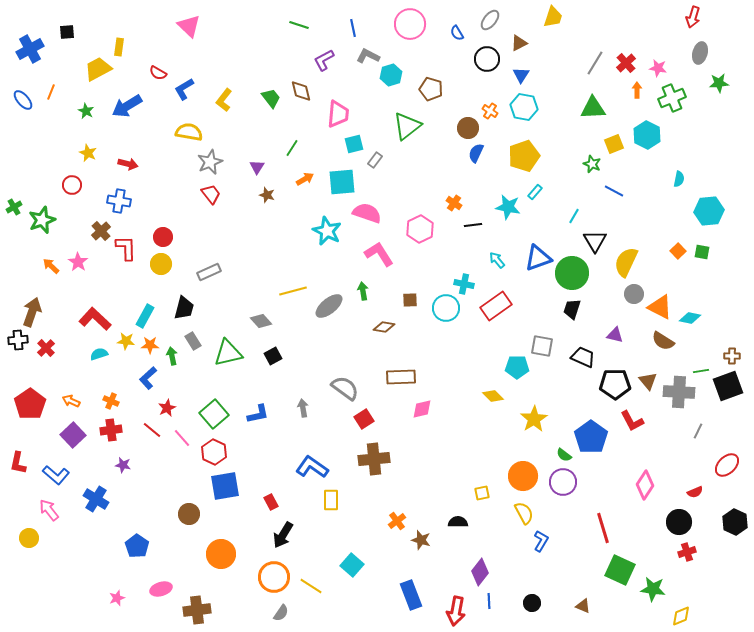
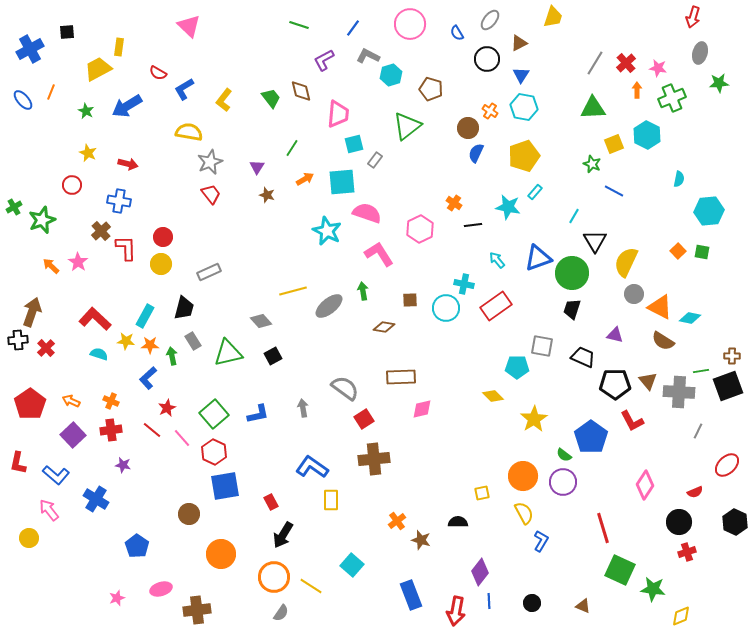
blue line at (353, 28): rotated 48 degrees clockwise
cyan semicircle at (99, 354): rotated 36 degrees clockwise
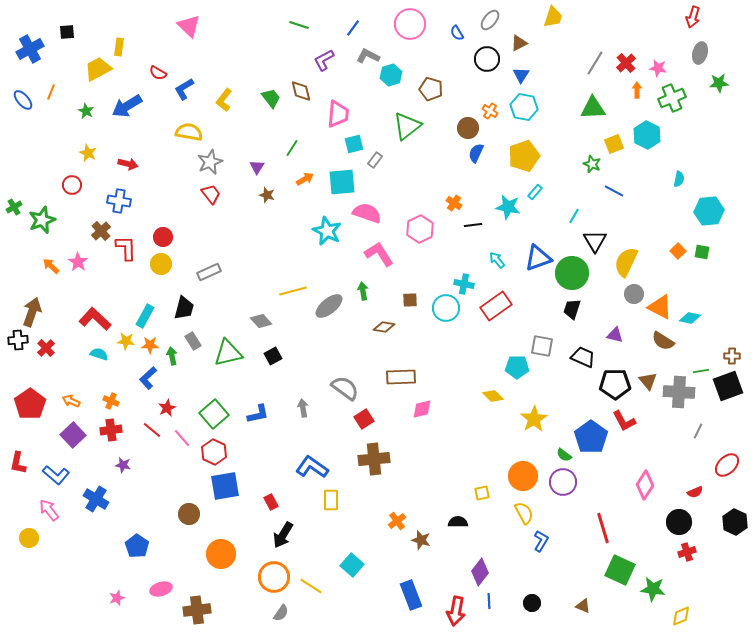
red L-shape at (632, 421): moved 8 px left
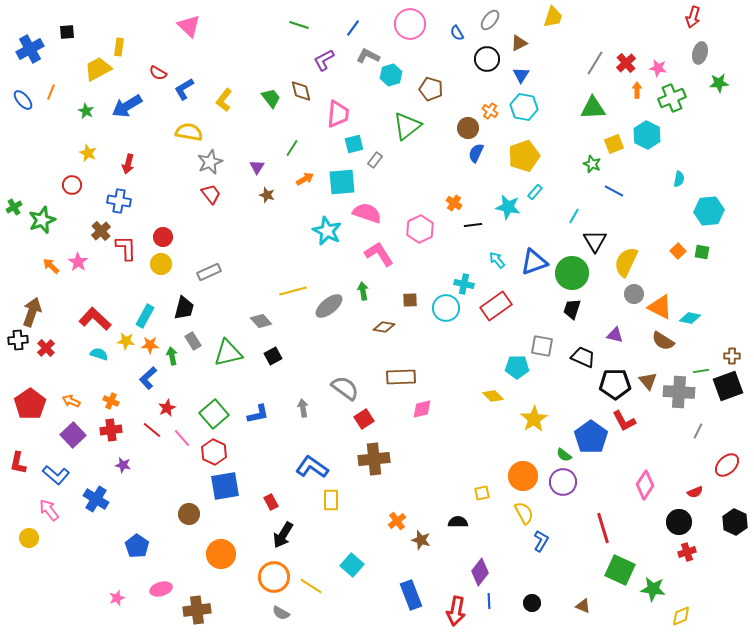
red arrow at (128, 164): rotated 90 degrees clockwise
blue triangle at (538, 258): moved 4 px left, 4 px down
gray semicircle at (281, 613): rotated 84 degrees clockwise
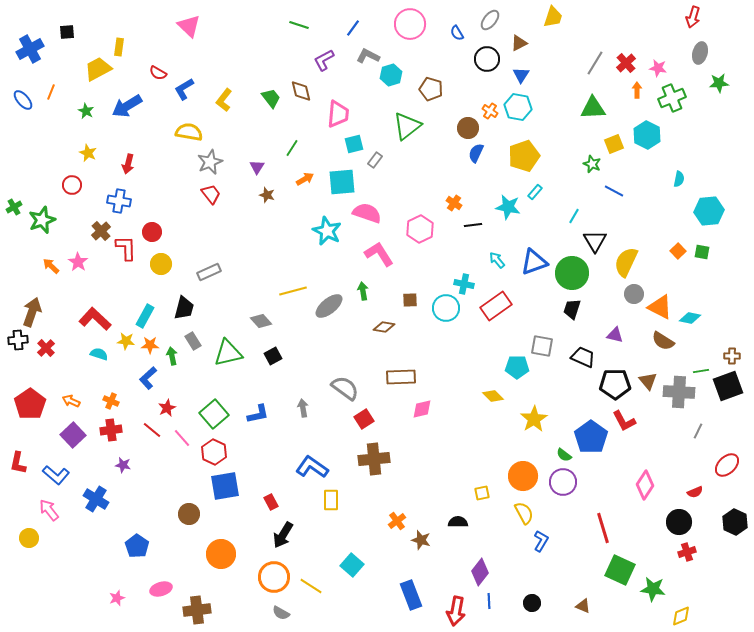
cyan hexagon at (524, 107): moved 6 px left
red circle at (163, 237): moved 11 px left, 5 px up
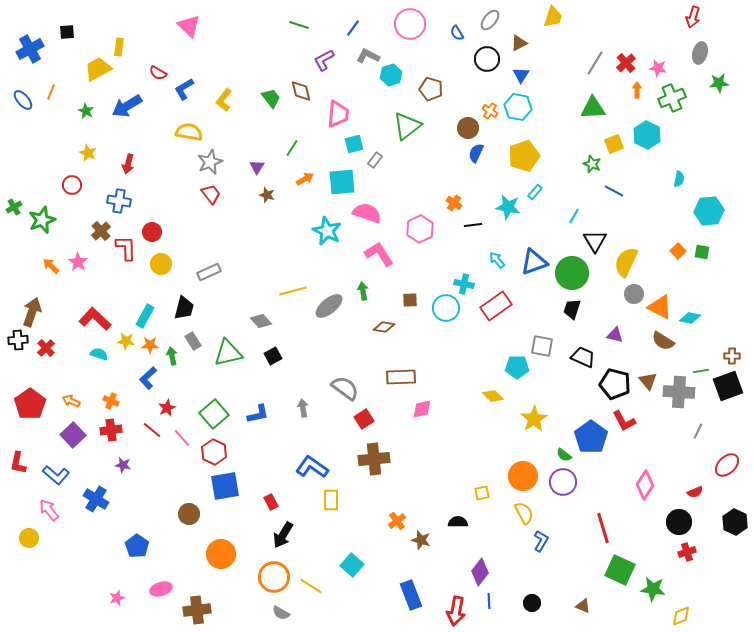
black pentagon at (615, 384): rotated 16 degrees clockwise
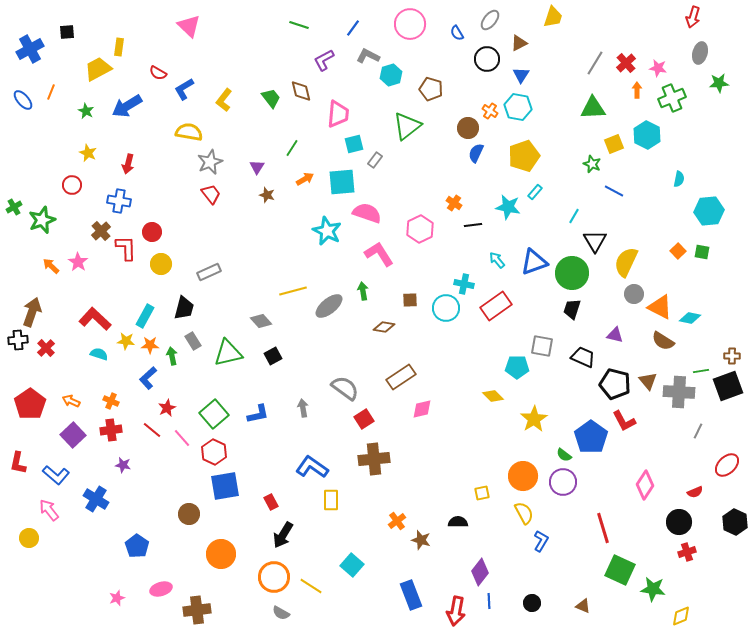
brown rectangle at (401, 377): rotated 32 degrees counterclockwise
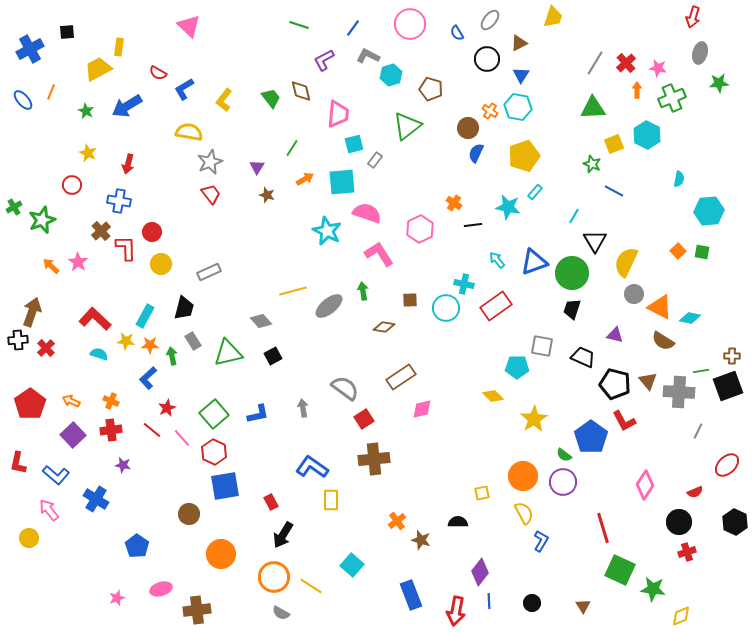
brown triangle at (583, 606): rotated 35 degrees clockwise
